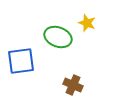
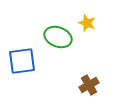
blue square: moved 1 px right
brown cross: moved 16 px right; rotated 36 degrees clockwise
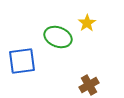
yellow star: rotated 18 degrees clockwise
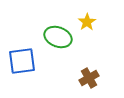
yellow star: moved 1 px up
brown cross: moved 7 px up
